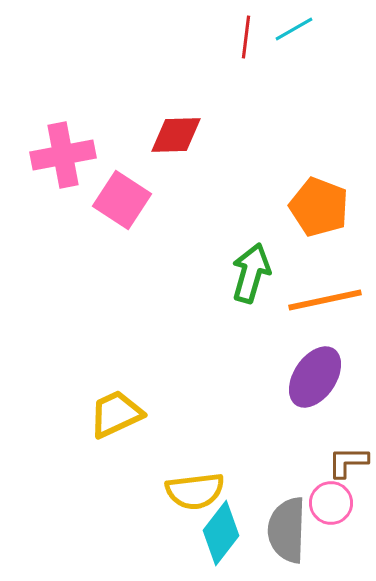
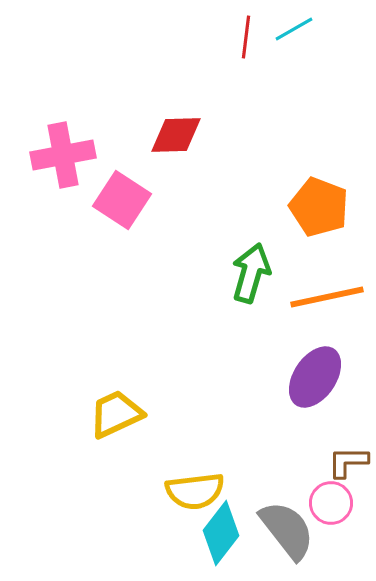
orange line: moved 2 px right, 3 px up
gray semicircle: rotated 140 degrees clockwise
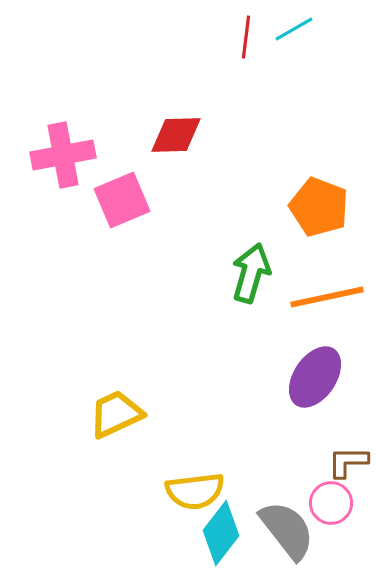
pink square: rotated 34 degrees clockwise
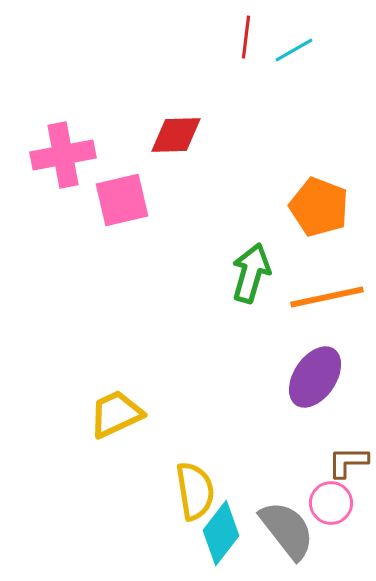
cyan line: moved 21 px down
pink square: rotated 10 degrees clockwise
yellow semicircle: rotated 92 degrees counterclockwise
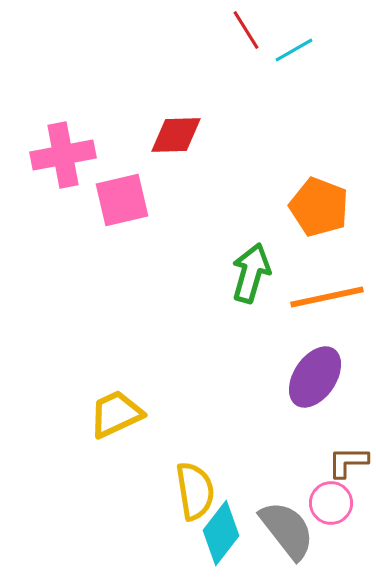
red line: moved 7 px up; rotated 39 degrees counterclockwise
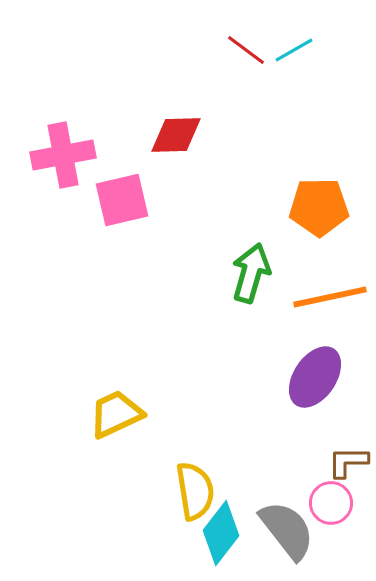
red line: moved 20 px down; rotated 21 degrees counterclockwise
orange pentagon: rotated 22 degrees counterclockwise
orange line: moved 3 px right
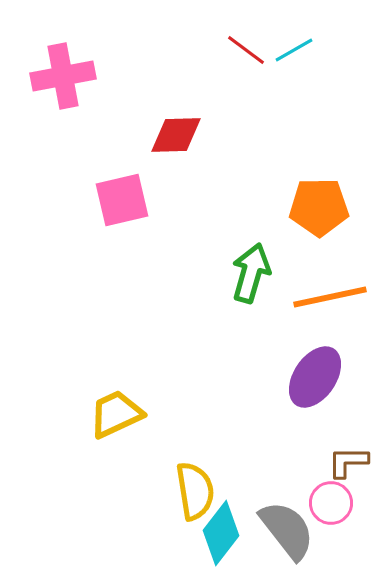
pink cross: moved 79 px up
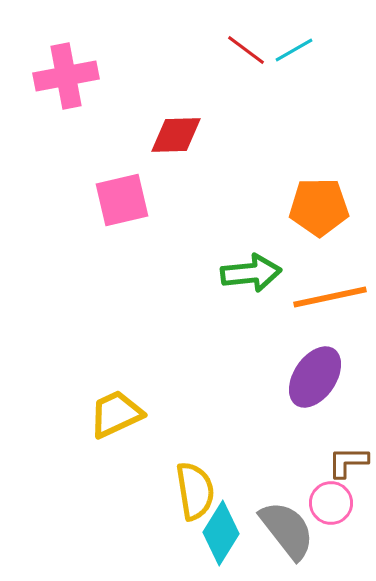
pink cross: moved 3 px right
green arrow: rotated 68 degrees clockwise
cyan diamond: rotated 6 degrees counterclockwise
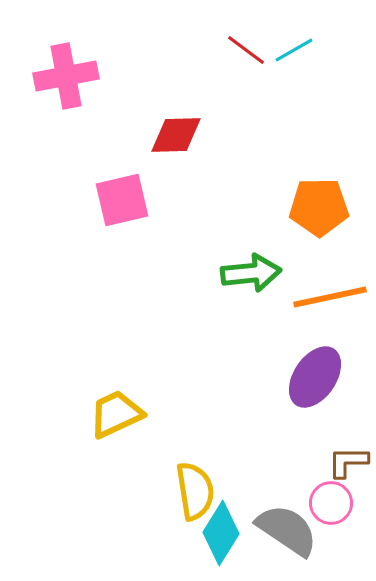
gray semicircle: rotated 18 degrees counterclockwise
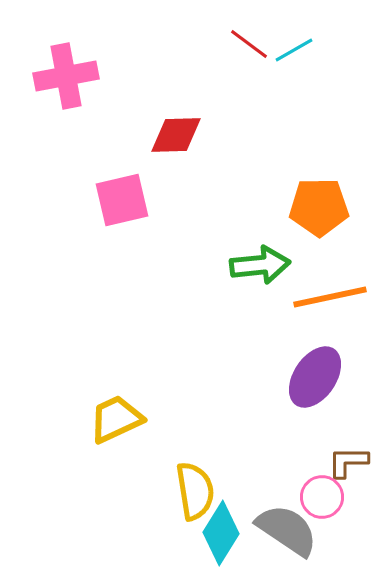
red line: moved 3 px right, 6 px up
green arrow: moved 9 px right, 8 px up
yellow trapezoid: moved 5 px down
pink circle: moved 9 px left, 6 px up
